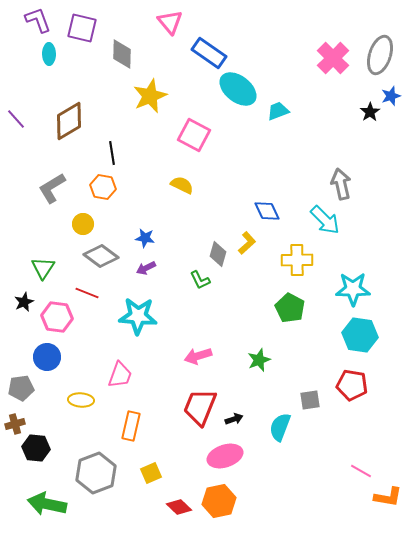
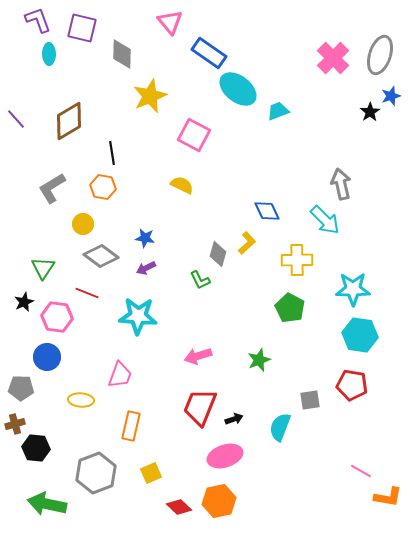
gray pentagon at (21, 388): rotated 10 degrees clockwise
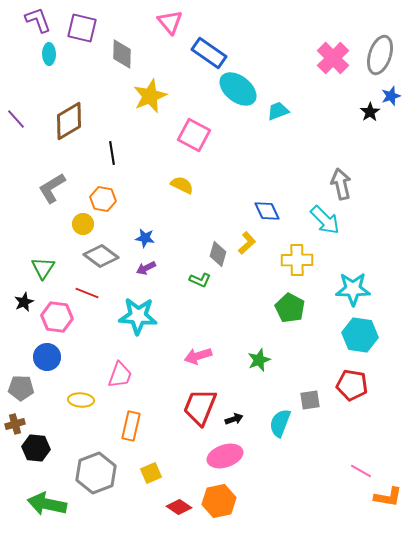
orange hexagon at (103, 187): moved 12 px down
green L-shape at (200, 280): rotated 40 degrees counterclockwise
cyan semicircle at (280, 427): moved 4 px up
red diamond at (179, 507): rotated 10 degrees counterclockwise
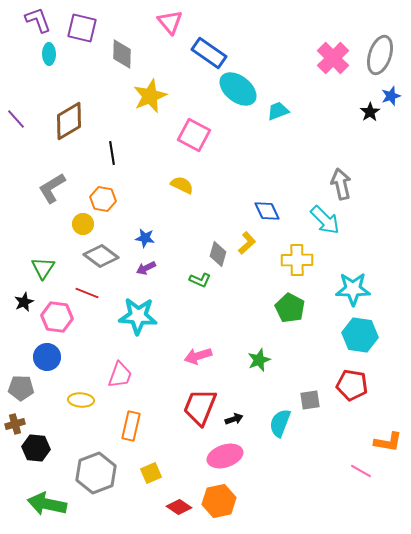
orange L-shape at (388, 497): moved 55 px up
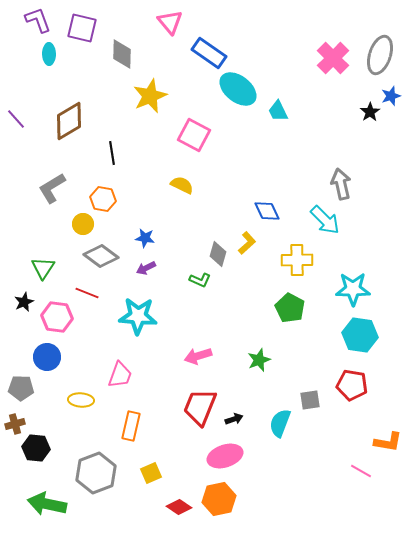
cyan trapezoid at (278, 111): rotated 95 degrees counterclockwise
orange hexagon at (219, 501): moved 2 px up
